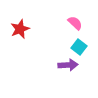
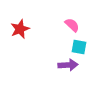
pink semicircle: moved 3 px left, 2 px down
cyan square: rotated 28 degrees counterclockwise
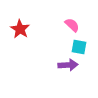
red star: rotated 18 degrees counterclockwise
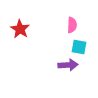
pink semicircle: rotated 49 degrees clockwise
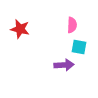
red star: rotated 18 degrees counterclockwise
purple arrow: moved 4 px left
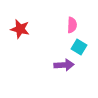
cyan square: rotated 21 degrees clockwise
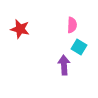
purple arrow: rotated 90 degrees counterclockwise
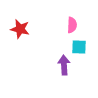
cyan square: rotated 28 degrees counterclockwise
